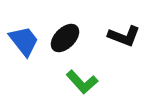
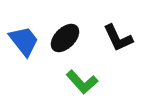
black L-shape: moved 6 px left, 2 px down; rotated 44 degrees clockwise
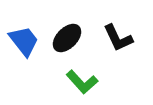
black ellipse: moved 2 px right
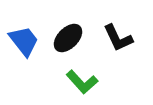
black ellipse: moved 1 px right
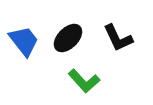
green L-shape: moved 2 px right, 1 px up
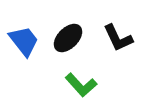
green L-shape: moved 3 px left, 4 px down
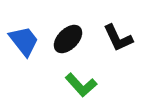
black ellipse: moved 1 px down
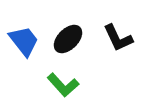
green L-shape: moved 18 px left
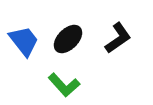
black L-shape: rotated 100 degrees counterclockwise
green L-shape: moved 1 px right
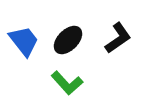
black ellipse: moved 1 px down
green L-shape: moved 3 px right, 2 px up
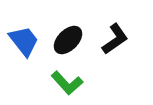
black L-shape: moved 3 px left, 1 px down
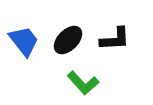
black L-shape: rotated 32 degrees clockwise
green L-shape: moved 16 px right
